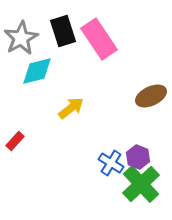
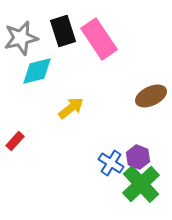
gray star: rotated 16 degrees clockwise
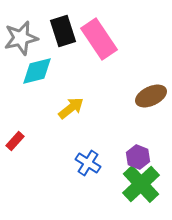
blue cross: moved 23 px left
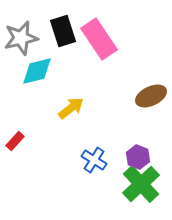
blue cross: moved 6 px right, 3 px up
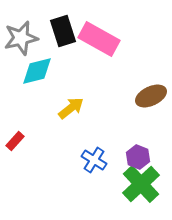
pink rectangle: rotated 27 degrees counterclockwise
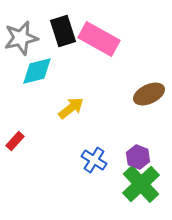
brown ellipse: moved 2 px left, 2 px up
